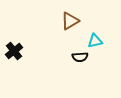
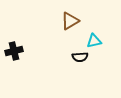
cyan triangle: moved 1 px left
black cross: rotated 24 degrees clockwise
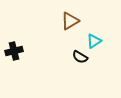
cyan triangle: rotated 21 degrees counterclockwise
black semicircle: rotated 35 degrees clockwise
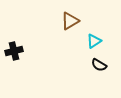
black semicircle: moved 19 px right, 8 px down
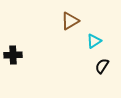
black cross: moved 1 px left, 4 px down; rotated 12 degrees clockwise
black semicircle: moved 3 px right, 1 px down; rotated 91 degrees clockwise
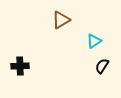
brown triangle: moved 9 px left, 1 px up
black cross: moved 7 px right, 11 px down
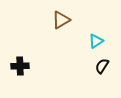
cyan triangle: moved 2 px right
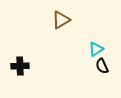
cyan triangle: moved 8 px down
black semicircle: rotated 56 degrees counterclockwise
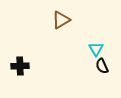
cyan triangle: rotated 28 degrees counterclockwise
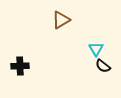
black semicircle: moved 1 px right; rotated 28 degrees counterclockwise
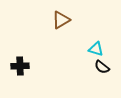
cyan triangle: rotated 42 degrees counterclockwise
black semicircle: moved 1 px left, 1 px down
